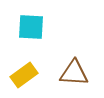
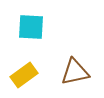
brown triangle: moved 1 px right, 1 px up; rotated 16 degrees counterclockwise
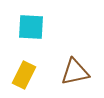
yellow rectangle: rotated 28 degrees counterclockwise
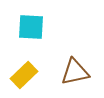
yellow rectangle: rotated 20 degrees clockwise
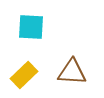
brown triangle: moved 3 px left; rotated 16 degrees clockwise
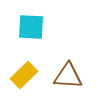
brown triangle: moved 4 px left, 4 px down
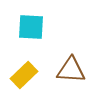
brown triangle: moved 3 px right, 6 px up
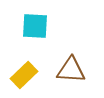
cyan square: moved 4 px right, 1 px up
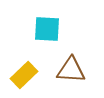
cyan square: moved 12 px right, 3 px down
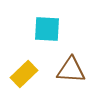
yellow rectangle: moved 1 px up
